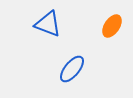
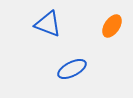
blue ellipse: rotated 24 degrees clockwise
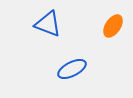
orange ellipse: moved 1 px right
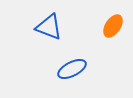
blue triangle: moved 1 px right, 3 px down
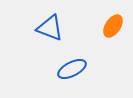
blue triangle: moved 1 px right, 1 px down
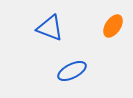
blue ellipse: moved 2 px down
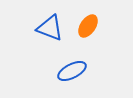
orange ellipse: moved 25 px left
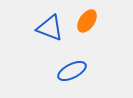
orange ellipse: moved 1 px left, 5 px up
